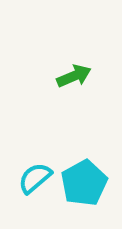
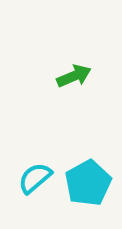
cyan pentagon: moved 4 px right
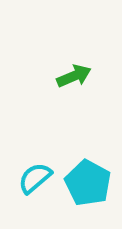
cyan pentagon: rotated 15 degrees counterclockwise
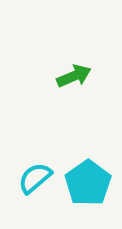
cyan pentagon: rotated 9 degrees clockwise
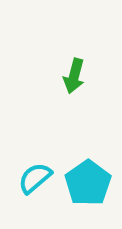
green arrow: rotated 128 degrees clockwise
